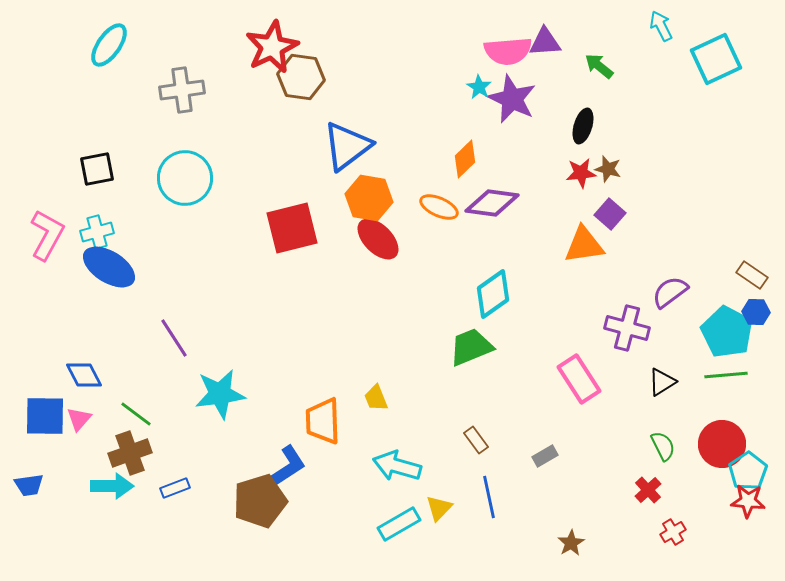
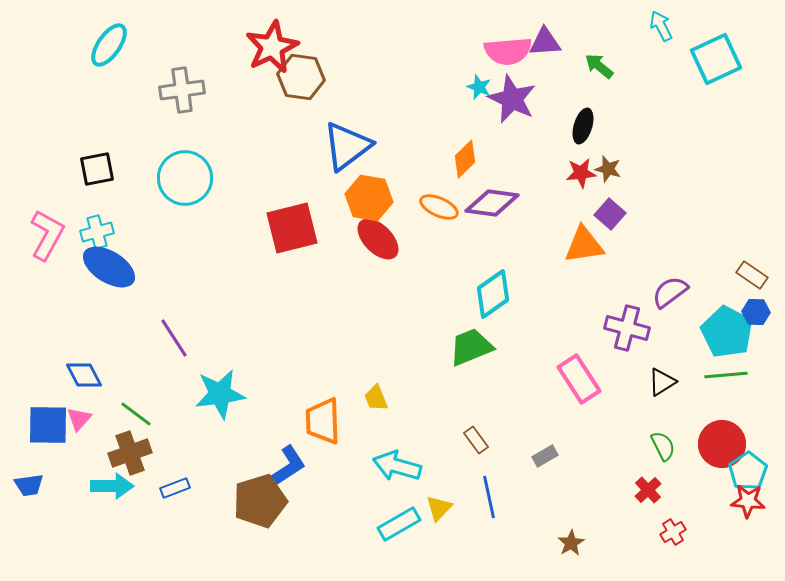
cyan star at (479, 87): rotated 10 degrees counterclockwise
blue square at (45, 416): moved 3 px right, 9 px down
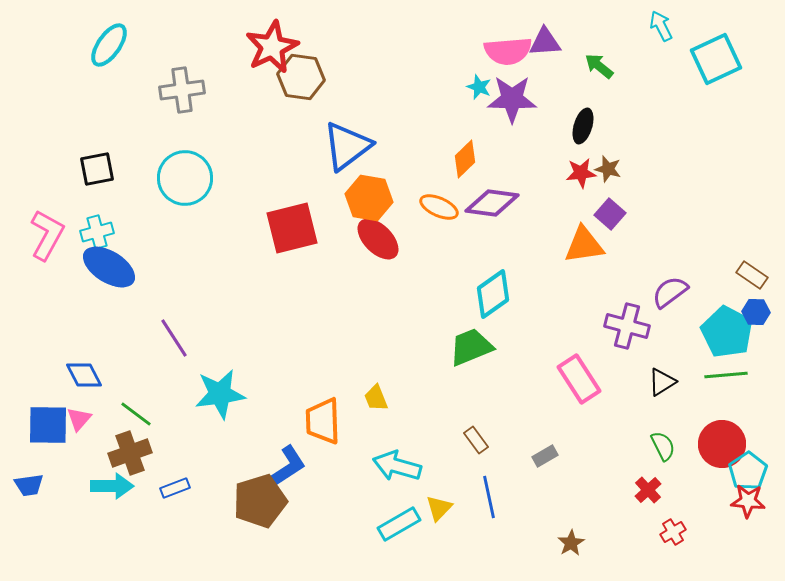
purple star at (512, 99): rotated 24 degrees counterclockwise
purple cross at (627, 328): moved 2 px up
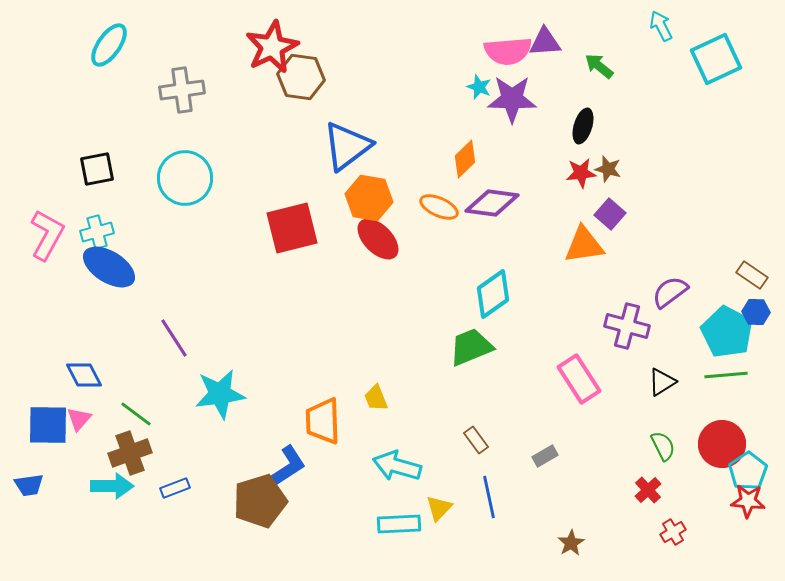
cyan rectangle at (399, 524): rotated 27 degrees clockwise
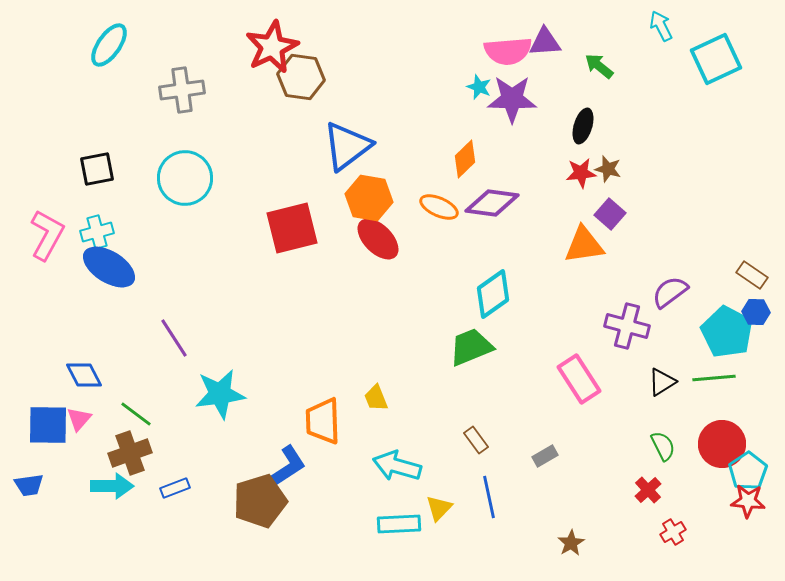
green line at (726, 375): moved 12 px left, 3 px down
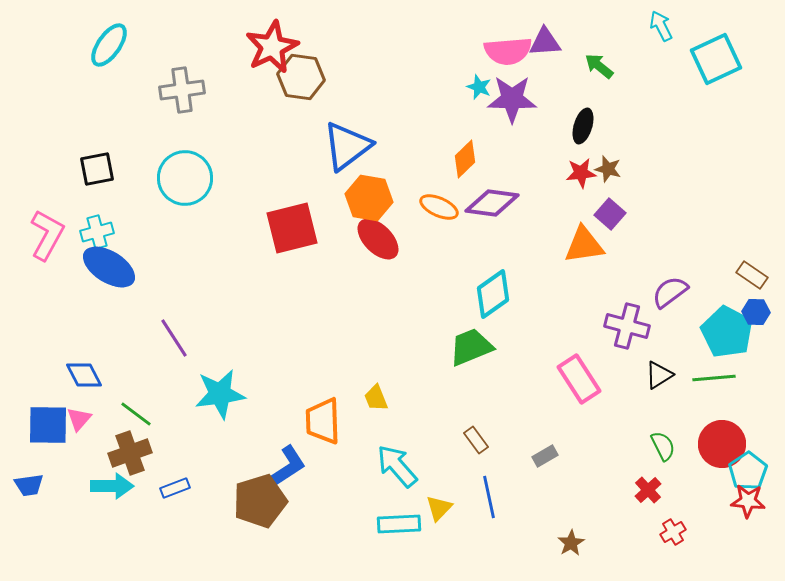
black triangle at (662, 382): moved 3 px left, 7 px up
cyan arrow at (397, 466): rotated 33 degrees clockwise
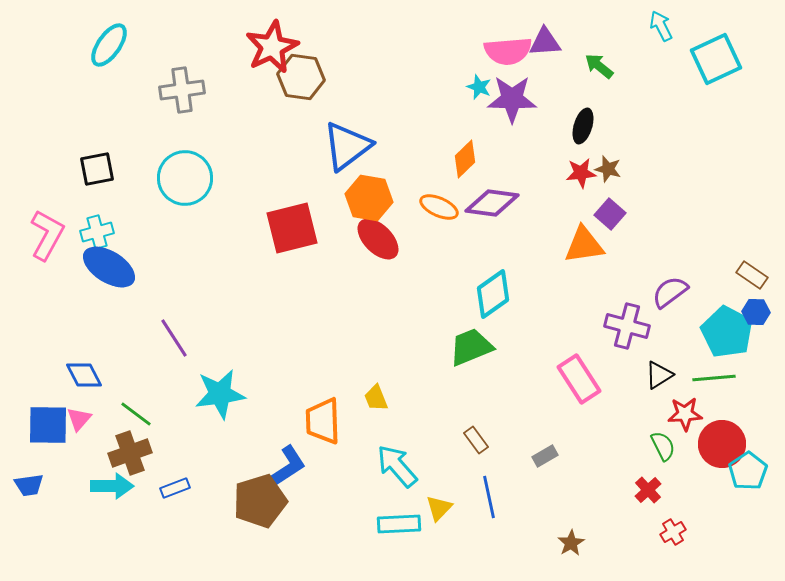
red star at (748, 501): moved 63 px left, 87 px up; rotated 8 degrees counterclockwise
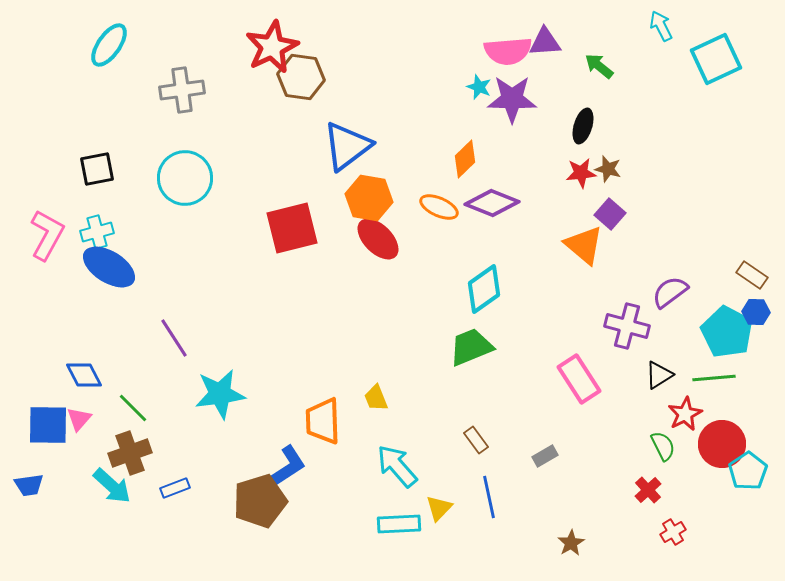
purple diamond at (492, 203): rotated 14 degrees clockwise
orange triangle at (584, 245): rotated 48 degrees clockwise
cyan diamond at (493, 294): moved 9 px left, 5 px up
green line at (136, 414): moved 3 px left, 6 px up; rotated 8 degrees clockwise
red star at (685, 414): rotated 24 degrees counterclockwise
cyan arrow at (112, 486): rotated 42 degrees clockwise
